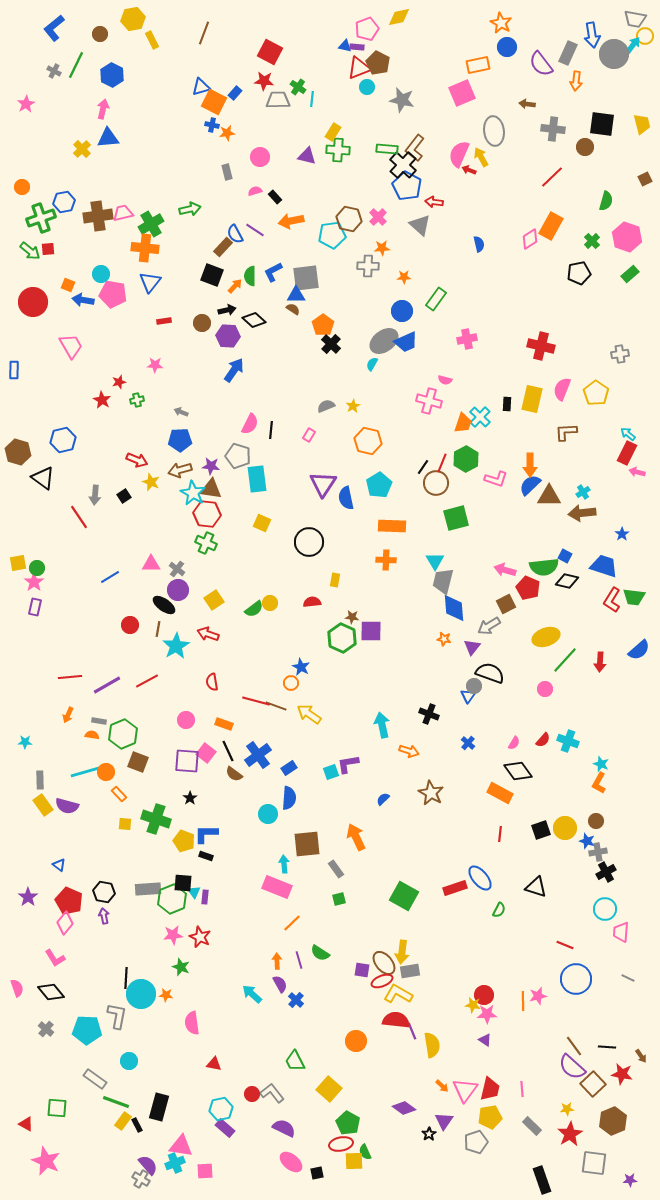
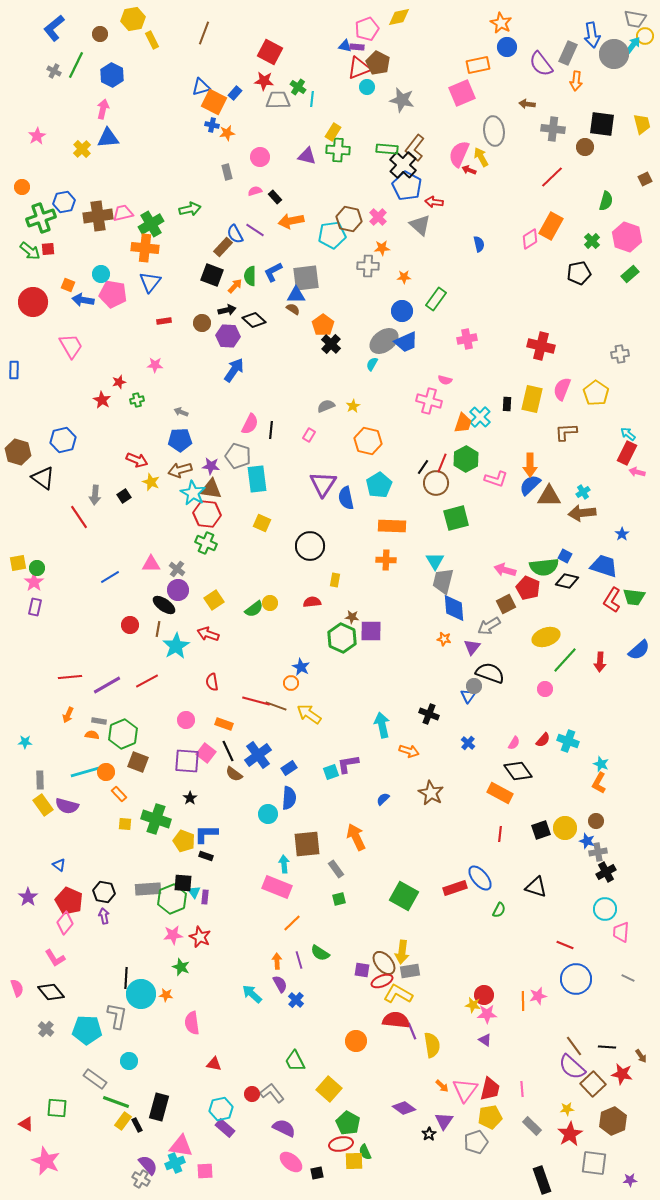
pink star at (26, 104): moved 11 px right, 32 px down
black circle at (309, 542): moved 1 px right, 4 px down
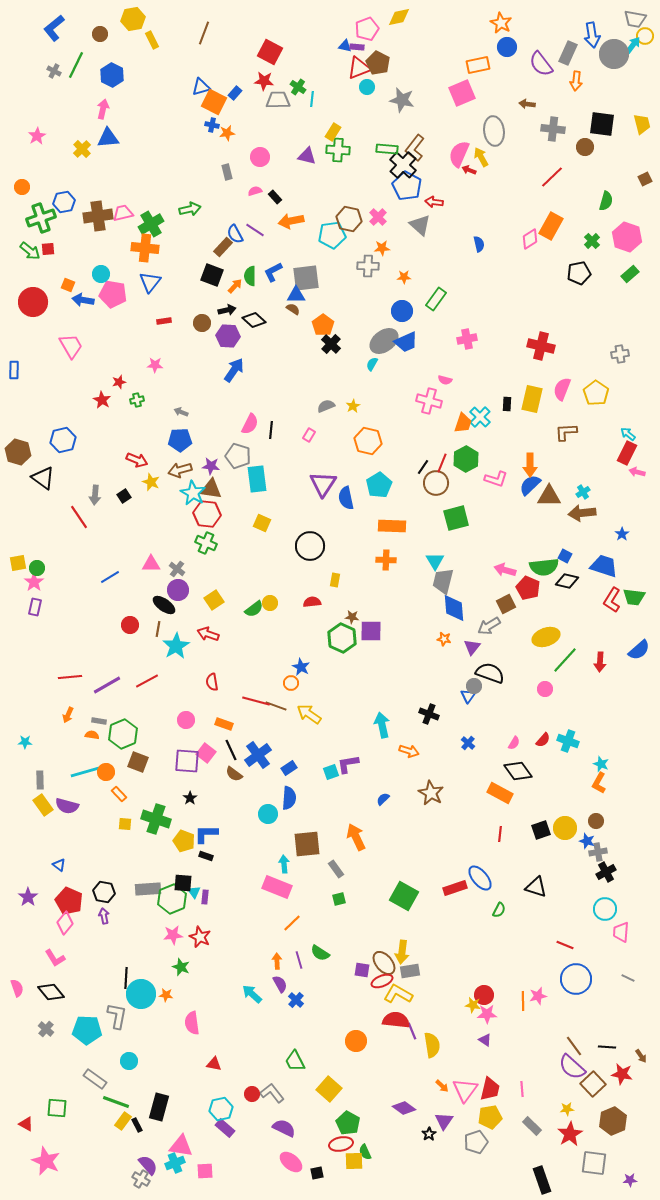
black line at (228, 751): moved 3 px right, 1 px up
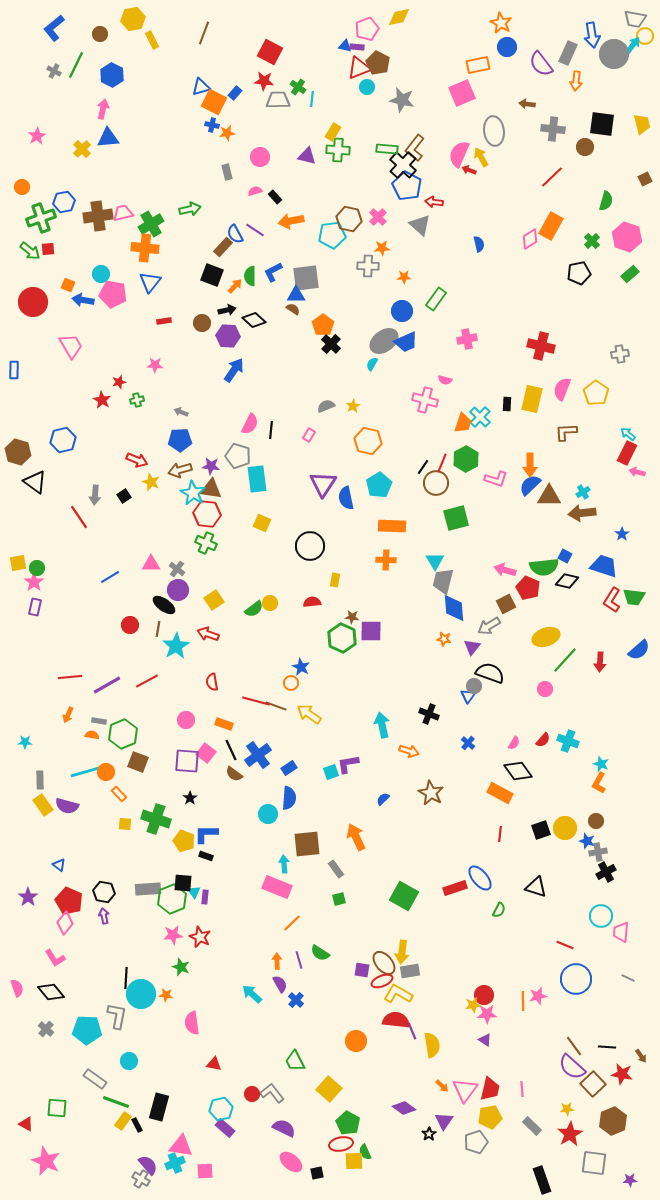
pink cross at (429, 401): moved 4 px left, 1 px up
black triangle at (43, 478): moved 8 px left, 4 px down
cyan circle at (605, 909): moved 4 px left, 7 px down
yellow star at (473, 1005): rotated 21 degrees counterclockwise
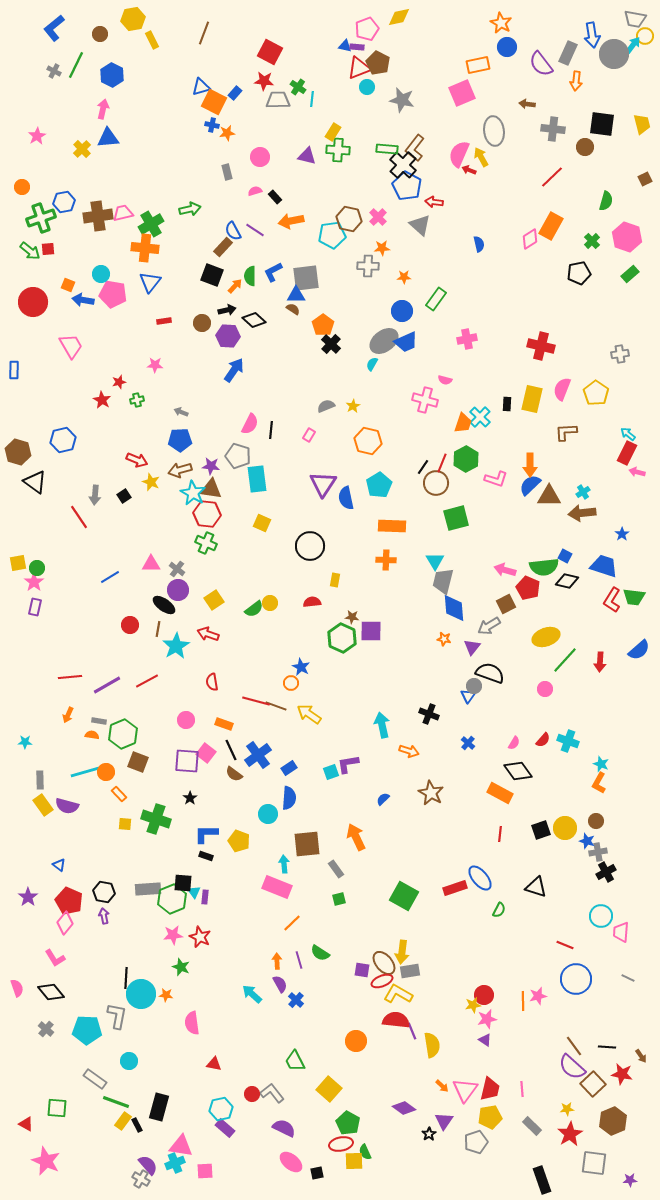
blue semicircle at (235, 234): moved 2 px left, 3 px up
yellow pentagon at (184, 841): moved 55 px right
pink star at (487, 1014): moved 5 px down; rotated 12 degrees counterclockwise
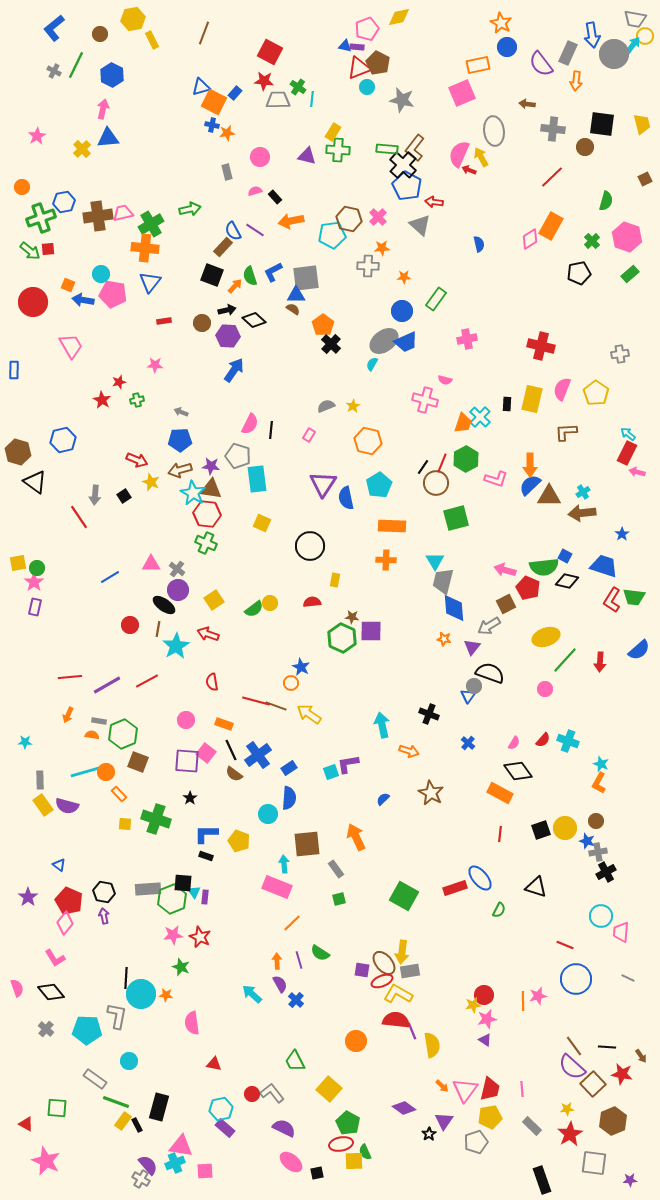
green semicircle at (250, 276): rotated 18 degrees counterclockwise
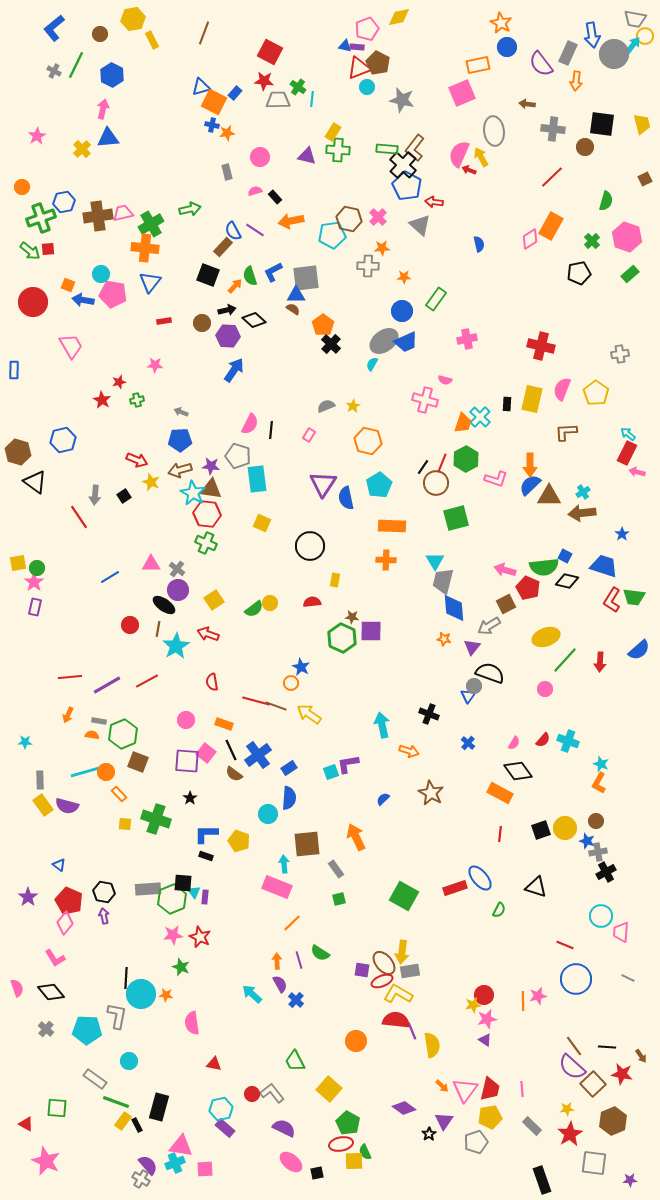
black square at (212, 275): moved 4 px left
pink square at (205, 1171): moved 2 px up
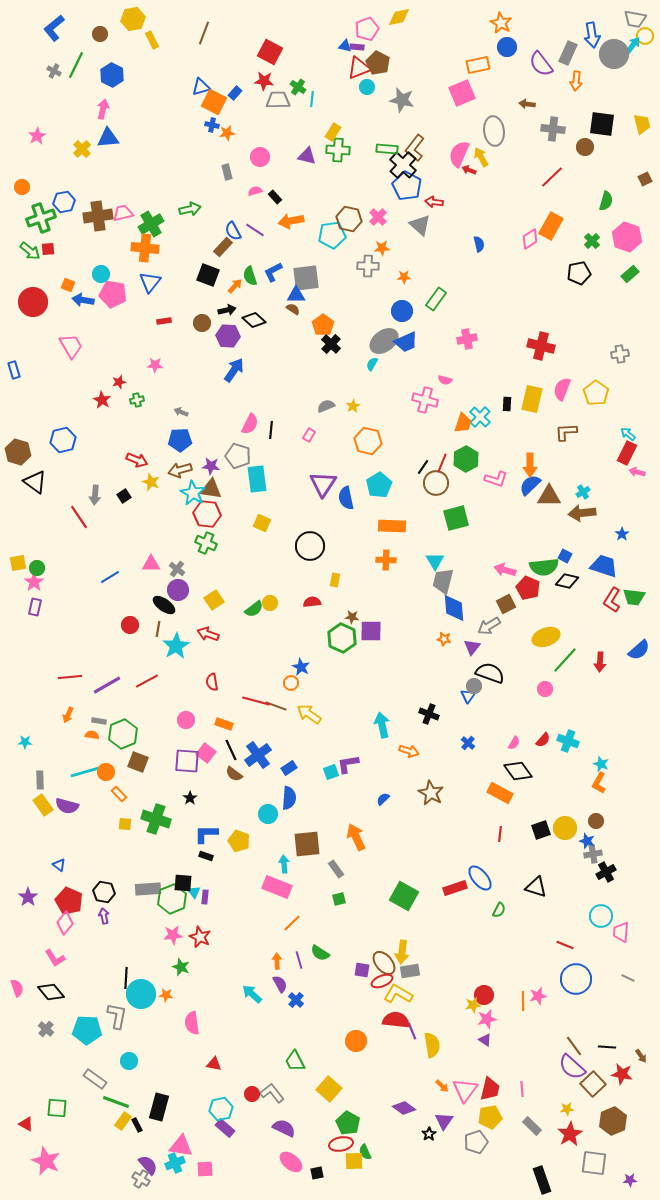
blue rectangle at (14, 370): rotated 18 degrees counterclockwise
gray cross at (598, 852): moved 5 px left, 2 px down
